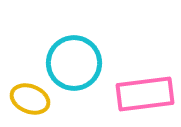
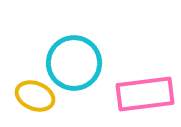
yellow ellipse: moved 5 px right, 3 px up
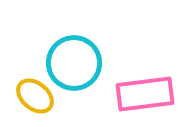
yellow ellipse: rotated 18 degrees clockwise
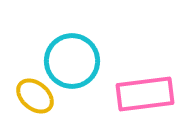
cyan circle: moved 2 px left, 2 px up
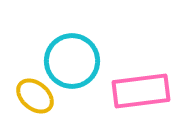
pink rectangle: moved 4 px left, 3 px up
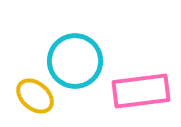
cyan circle: moved 3 px right
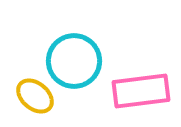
cyan circle: moved 1 px left
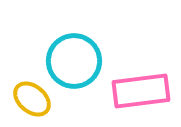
yellow ellipse: moved 3 px left, 3 px down
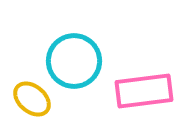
pink rectangle: moved 3 px right
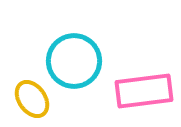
yellow ellipse: rotated 15 degrees clockwise
